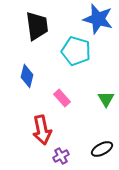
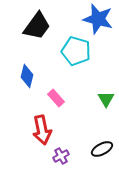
black trapezoid: rotated 44 degrees clockwise
pink rectangle: moved 6 px left
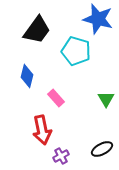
black trapezoid: moved 4 px down
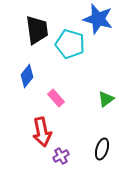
black trapezoid: rotated 44 degrees counterclockwise
cyan pentagon: moved 6 px left, 7 px up
blue diamond: rotated 25 degrees clockwise
green triangle: rotated 24 degrees clockwise
red arrow: moved 2 px down
black ellipse: rotated 45 degrees counterclockwise
